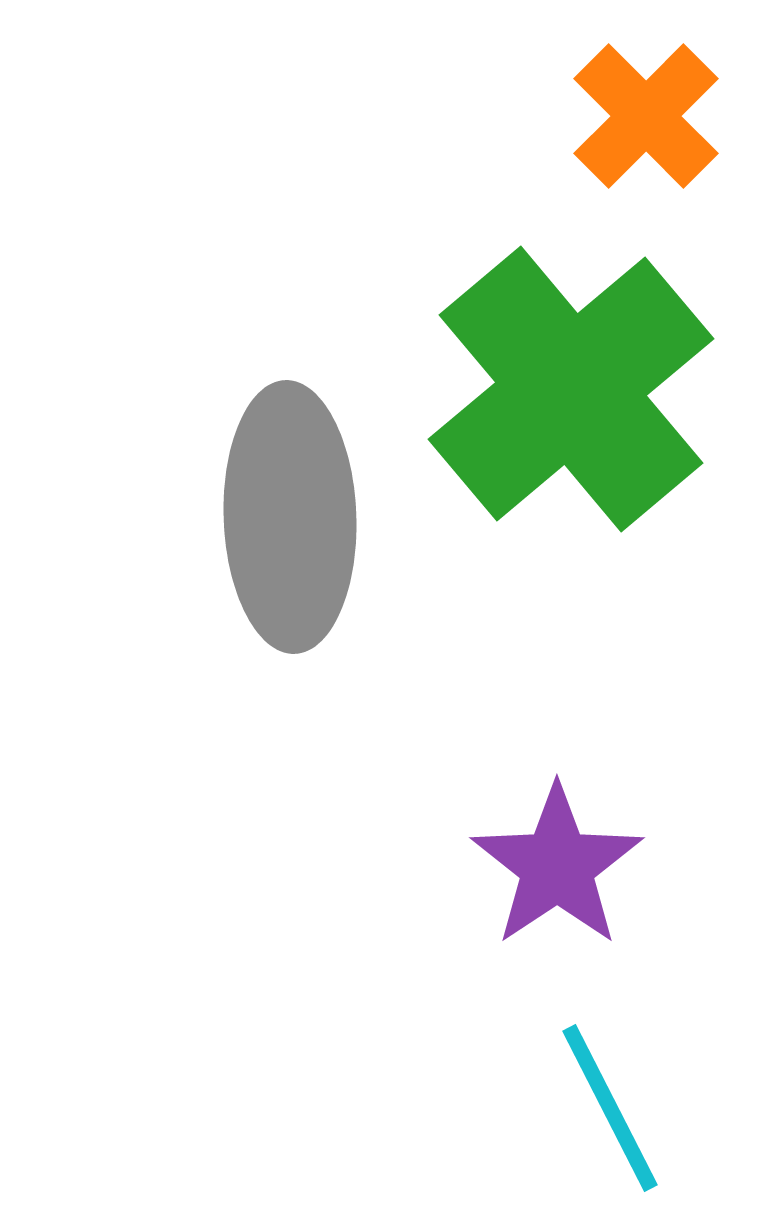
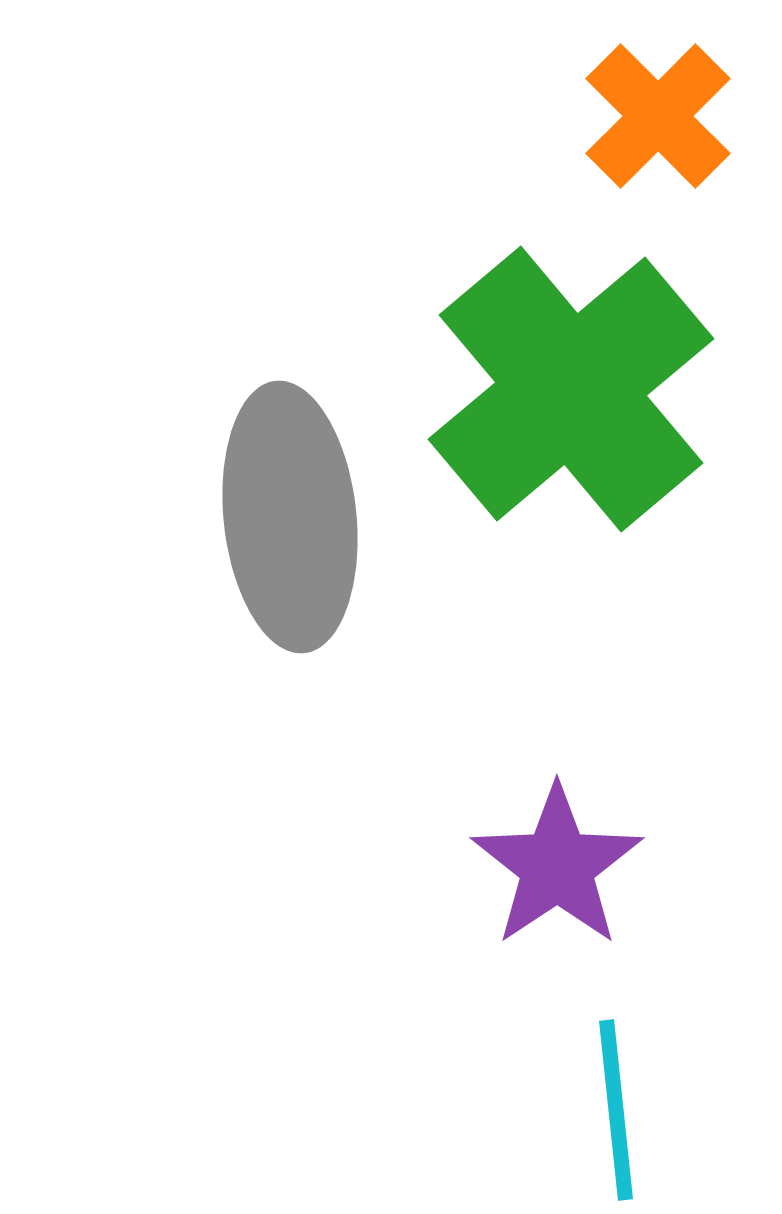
orange cross: moved 12 px right
gray ellipse: rotated 4 degrees counterclockwise
cyan line: moved 6 px right, 2 px down; rotated 21 degrees clockwise
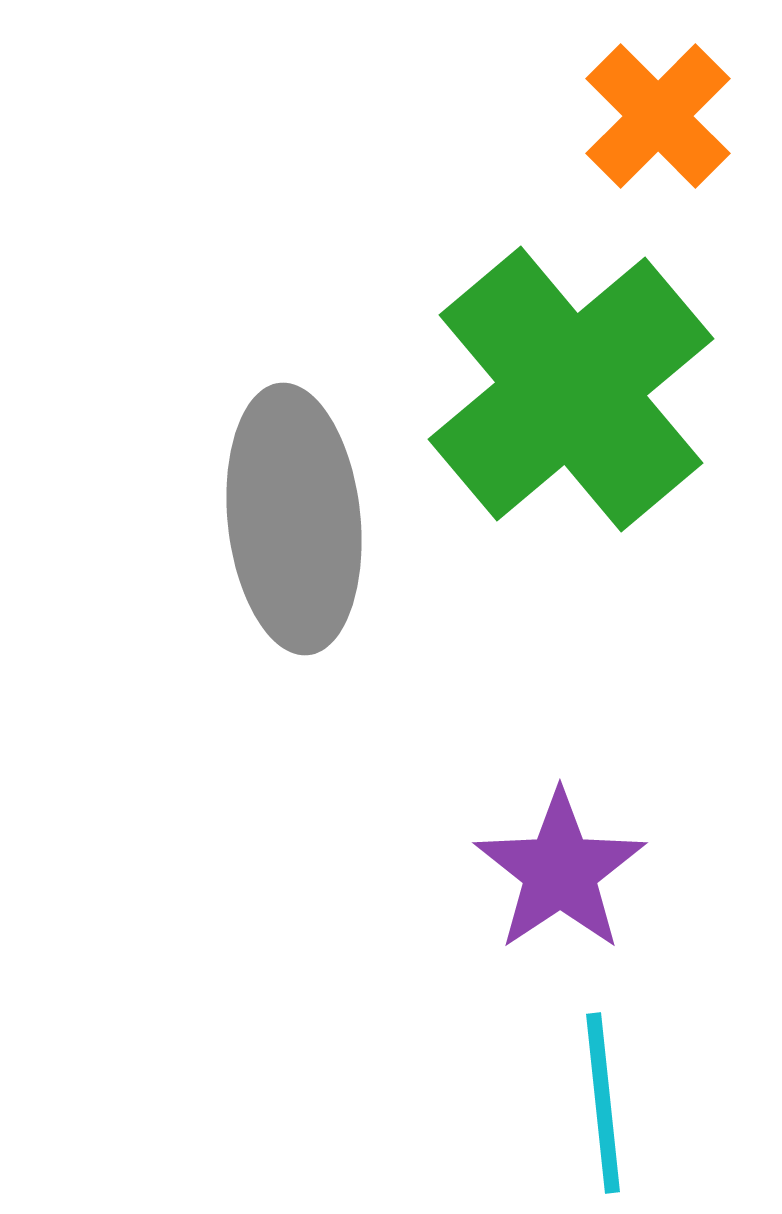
gray ellipse: moved 4 px right, 2 px down
purple star: moved 3 px right, 5 px down
cyan line: moved 13 px left, 7 px up
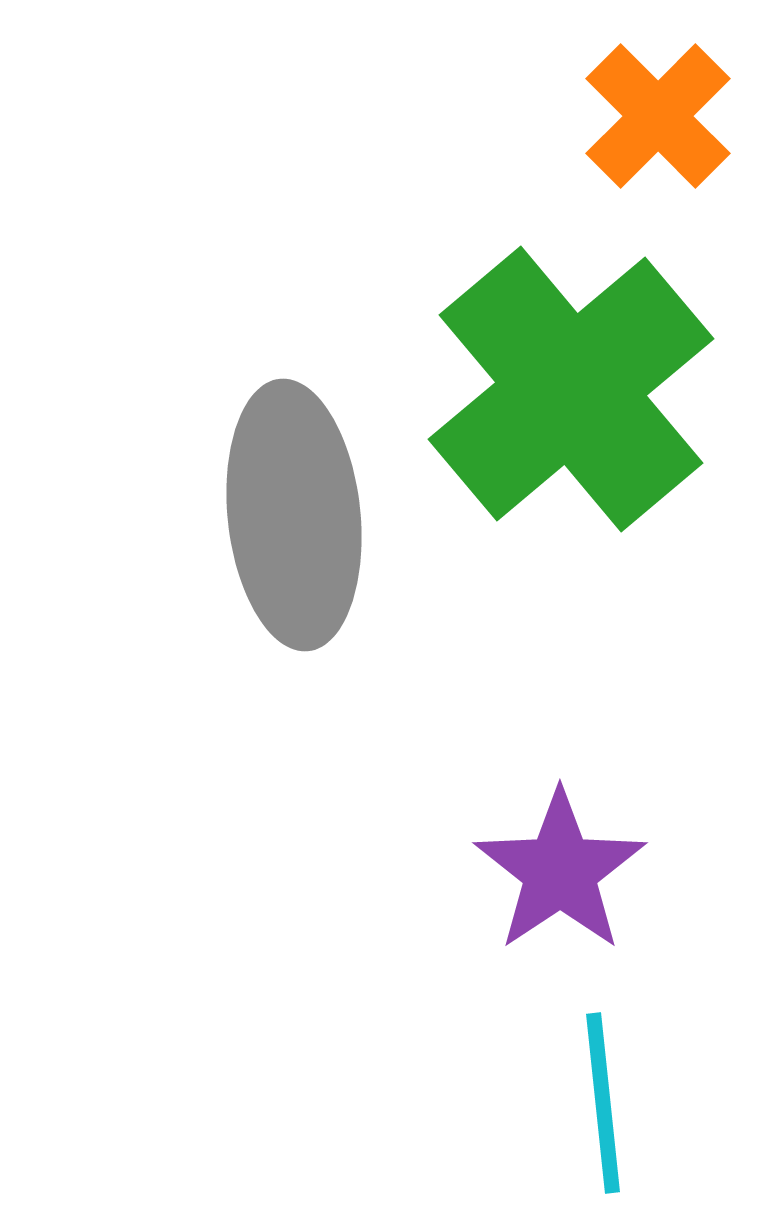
gray ellipse: moved 4 px up
